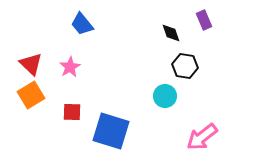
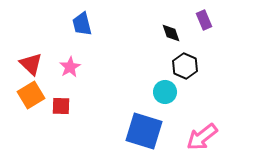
blue trapezoid: rotated 25 degrees clockwise
black hexagon: rotated 15 degrees clockwise
cyan circle: moved 4 px up
red square: moved 11 px left, 6 px up
blue square: moved 33 px right
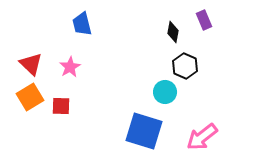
black diamond: moved 2 px right, 1 px up; rotated 30 degrees clockwise
orange square: moved 1 px left, 2 px down
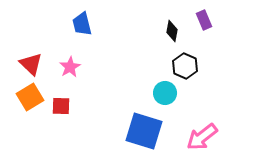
black diamond: moved 1 px left, 1 px up
cyan circle: moved 1 px down
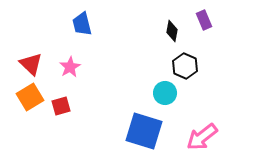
red square: rotated 18 degrees counterclockwise
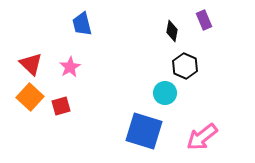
orange square: rotated 16 degrees counterclockwise
